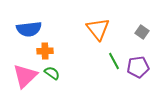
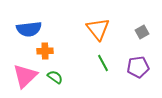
gray square: rotated 24 degrees clockwise
green line: moved 11 px left, 2 px down
green semicircle: moved 3 px right, 4 px down
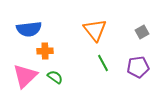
orange triangle: moved 3 px left, 1 px down
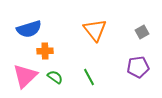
blue semicircle: rotated 10 degrees counterclockwise
green line: moved 14 px left, 14 px down
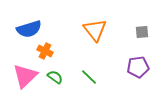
gray square: rotated 24 degrees clockwise
orange cross: rotated 28 degrees clockwise
green line: rotated 18 degrees counterclockwise
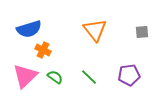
orange cross: moved 2 px left, 1 px up
purple pentagon: moved 9 px left, 8 px down
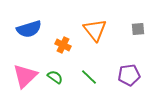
gray square: moved 4 px left, 3 px up
orange cross: moved 20 px right, 5 px up
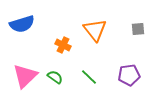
blue semicircle: moved 7 px left, 5 px up
